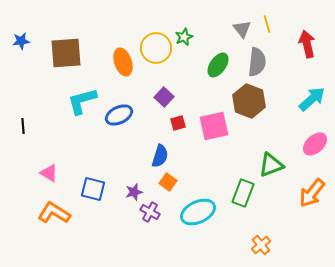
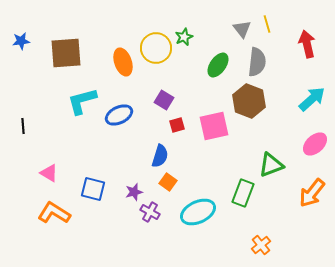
purple square: moved 3 px down; rotated 12 degrees counterclockwise
red square: moved 1 px left, 2 px down
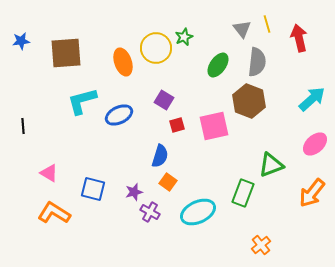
red arrow: moved 8 px left, 6 px up
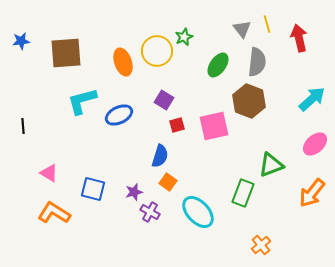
yellow circle: moved 1 px right, 3 px down
cyan ellipse: rotated 72 degrees clockwise
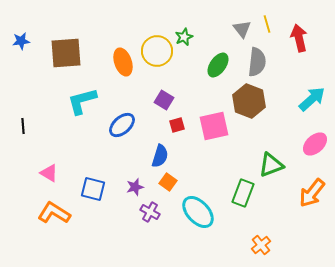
blue ellipse: moved 3 px right, 10 px down; rotated 16 degrees counterclockwise
purple star: moved 1 px right, 5 px up
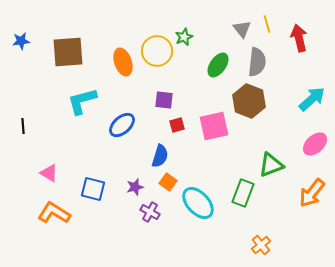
brown square: moved 2 px right, 1 px up
purple square: rotated 24 degrees counterclockwise
cyan ellipse: moved 9 px up
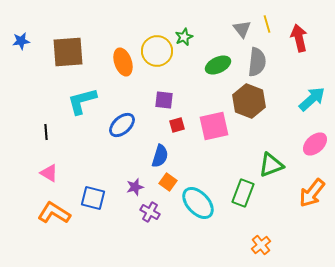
green ellipse: rotated 30 degrees clockwise
black line: moved 23 px right, 6 px down
blue square: moved 9 px down
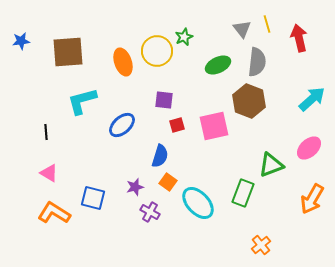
pink ellipse: moved 6 px left, 4 px down
orange arrow: moved 6 px down; rotated 8 degrees counterclockwise
